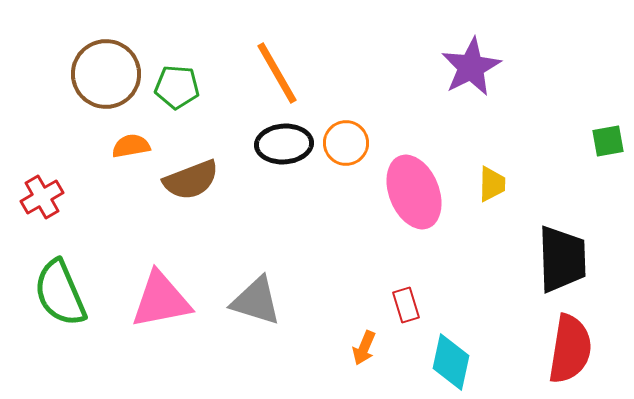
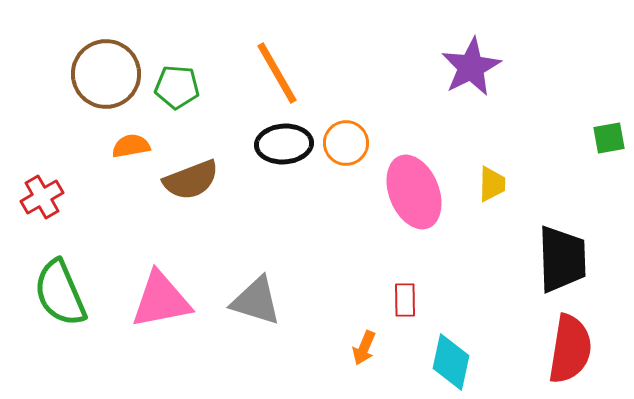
green square: moved 1 px right, 3 px up
red rectangle: moved 1 px left, 5 px up; rotated 16 degrees clockwise
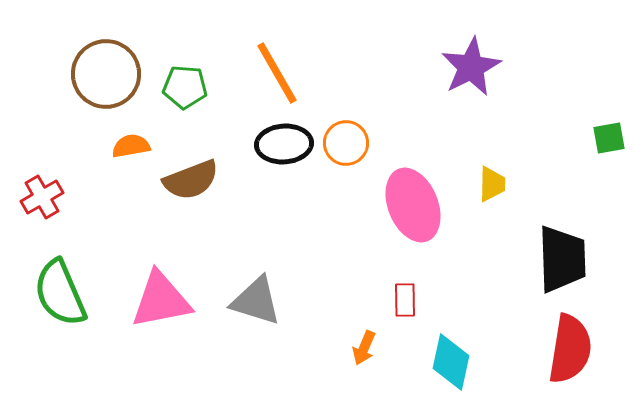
green pentagon: moved 8 px right
pink ellipse: moved 1 px left, 13 px down
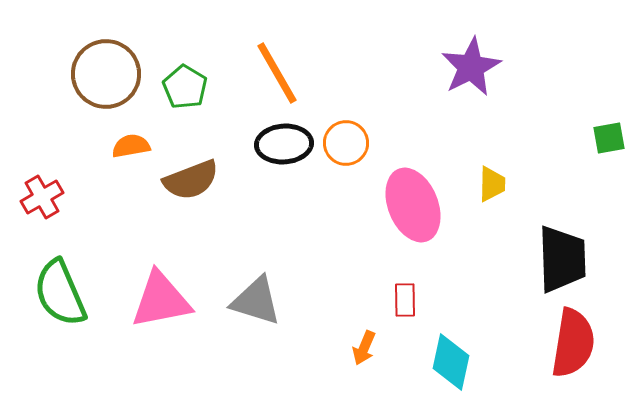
green pentagon: rotated 27 degrees clockwise
red semicircle: moved 3 px right, 6 px up
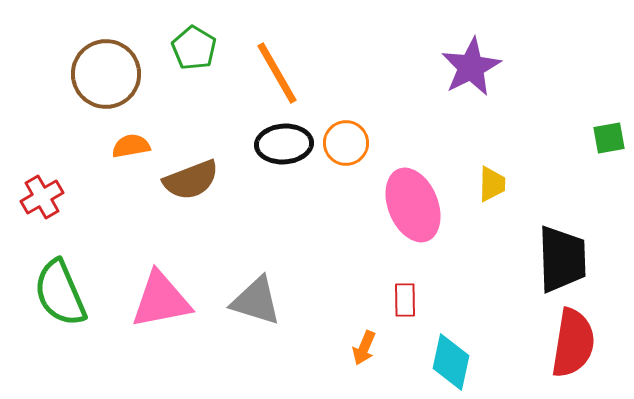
green pentagon: moved 9 px right, 39 px up
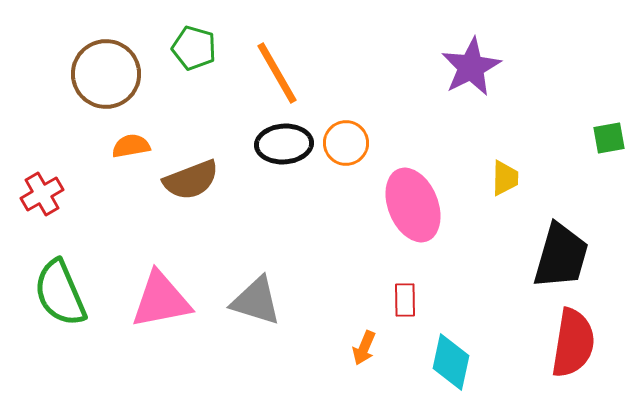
green pentagon: rotated 15 degrees counterclockwise
yellow trapezoid: moved 13 px right, 6 px up
red cross: moved 3 px up
black trapezoid: moved 1 px left, 3 px up; rotated 18 degrees clockwise
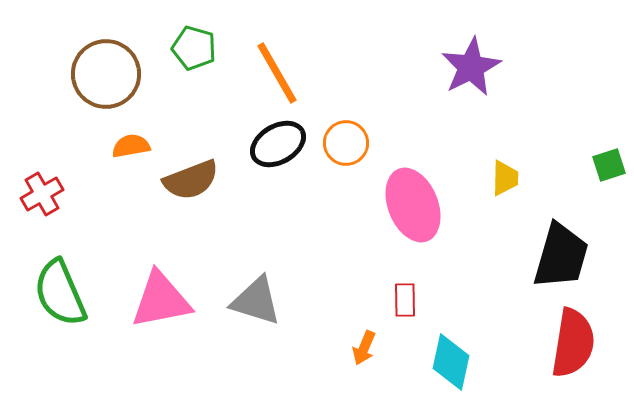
green square: moved 27 px down; rotated 8 degrees counterclockwise
black ellipse: moved 6 px left; rotated 26 degrees counterclockwise
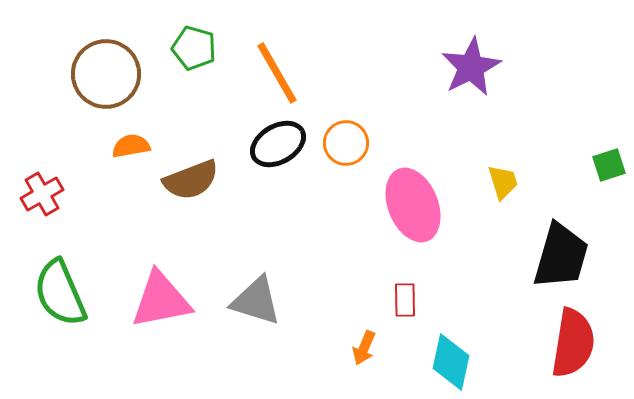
yellow trapezoid: moved 2 px left, 4 px down; rotated 18 degrees counterclockwise
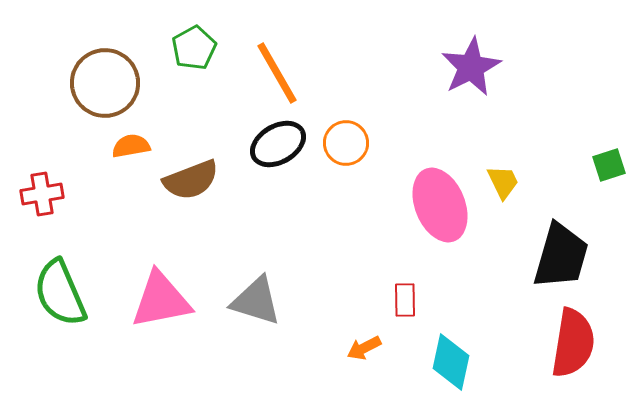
green pentagon: rotated 27 degrees clockwise
brown circle: moved 1 px left, 9 px down
yellow trapezoid: rotated 9 degrees counterclockwise
red cross: rotated 21 degrees clockwise
pink ellipse: moved 27 px right
orange arrow: rotated 40 degrees clockwise
